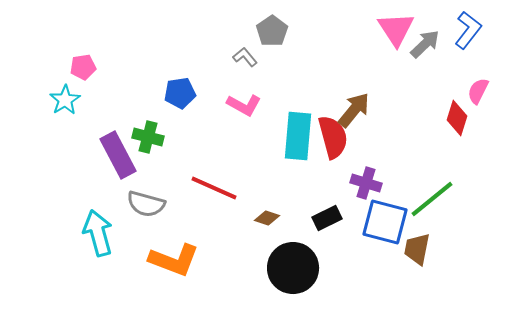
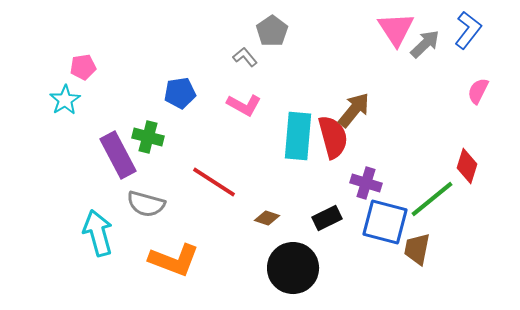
red diamond: moved 10 px right, 48 px down
red line: moved 6 px up; rotated 9 degrees clockwise
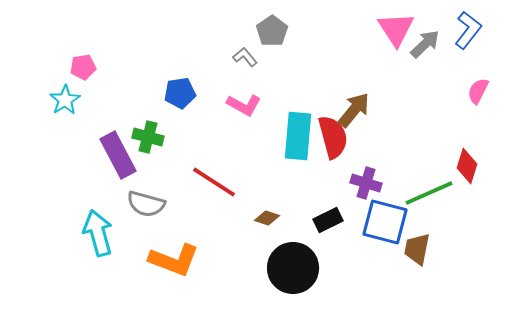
green line: moved 3 px left, 6 px up; rotated 15 degrees clockwise
black rectangle: moved 1 px right, 2 px down
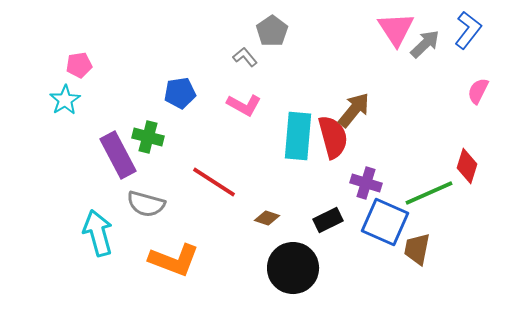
pink pentagon: moved 4 px left, 2 px up
blue square: rotated 9 degrees clockwise
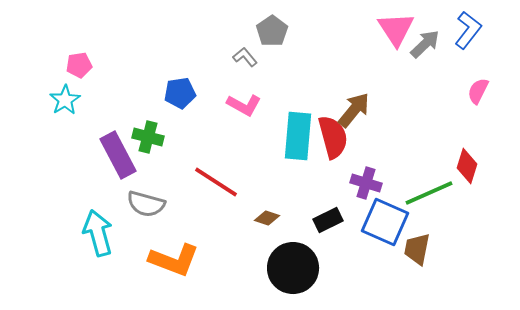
red line: moved 2 px right
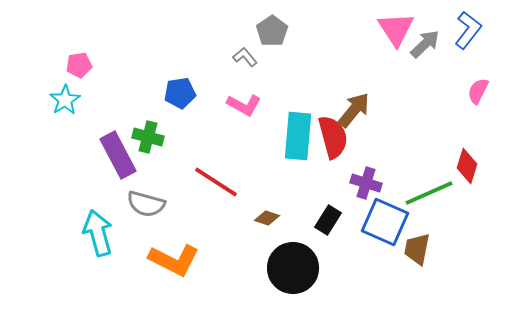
black rectangle: rotated 32 degrees counterclockwise
orange L-shape: rotated 6 degrees clockwise
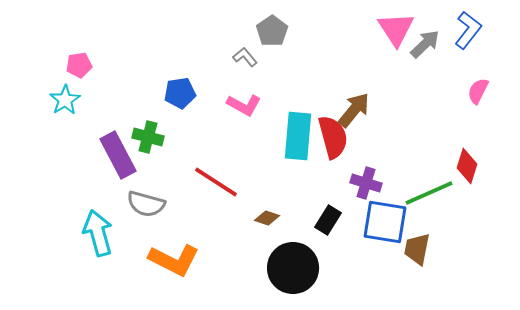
blue square: rotated 15 degrees counterclockwise
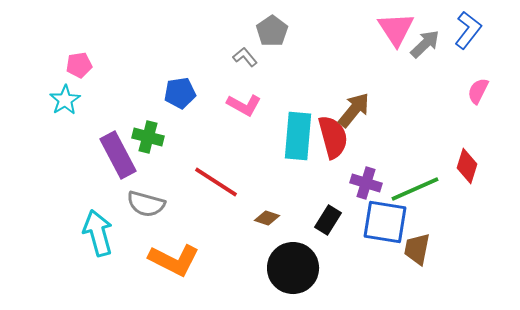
green line: moved 14 px left, 4 px up
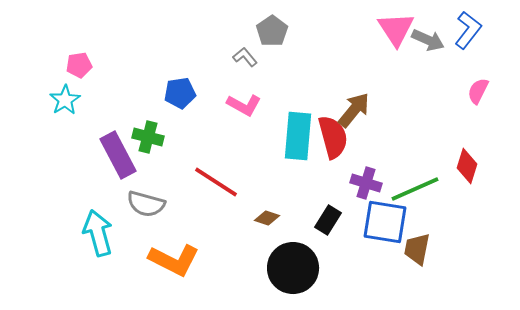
gray arrow: moved 3 px right, 4 px up; rotated 68 degrees clockwise
